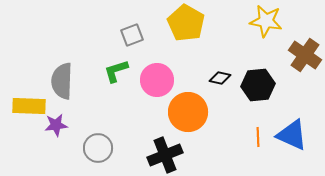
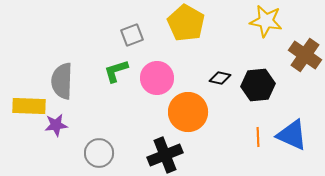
pink circle: moved 2 px up
gray circle: moved 1 px right, 5 px down
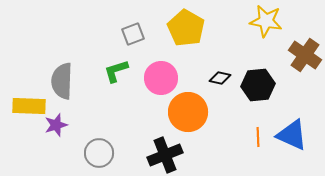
yellow pentagon: moved 5 px down
gray square: moved 1 px right, 1 px up
pink circle: moved 4 px right
purple star: rotated 10 degrees counterclockwise
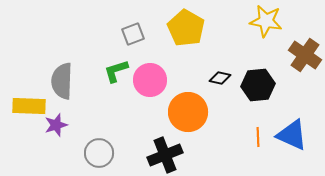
pink circle: moved 11 px left, 2 px down
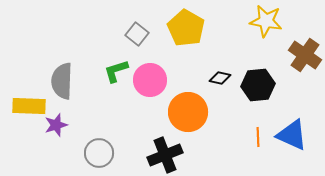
gray square: moved 4 px right; rotated 30 degrees counterclockwise
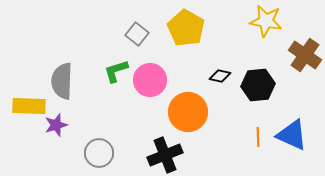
black diamond: moved 2 px up
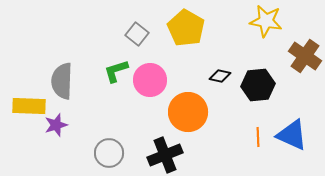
brown cross: moved 1 px down
gray circle: moved 10 px right
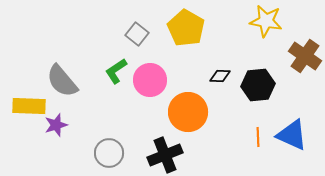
green L-shape: rotated 16 degrees counterclockwise
black diamond: rotated 10 degrees counterclockwise
gray semicircle: rotated 42 degrees counterclockwise
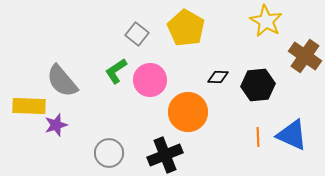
yellow star: rotated 20 degrees clockwise
black diamond: moved 2 px left, 1 px down
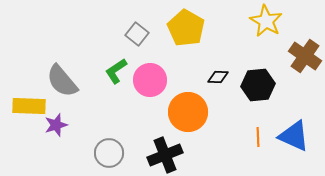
blue triangle: moved 2 px right, 1 px down
